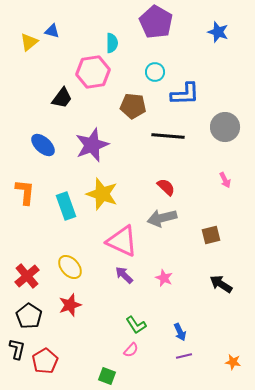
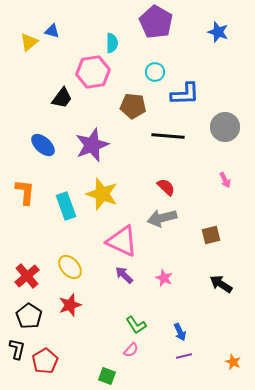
orange star: rotated 14 degrees clockwise
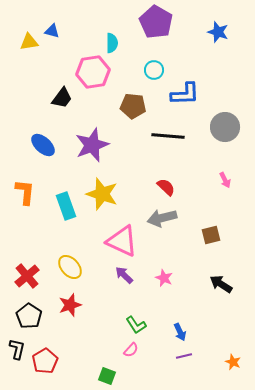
yellow triangle: rotated 30 degrees clockwise
cyan circle: moved 1 px left, 2 px up
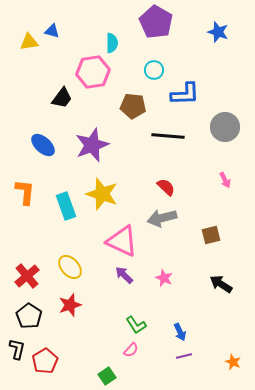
green square: rotated 36 degrees clockwise
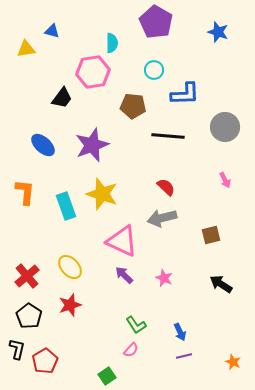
yellow triangle: moved 3 px left, 7 px down
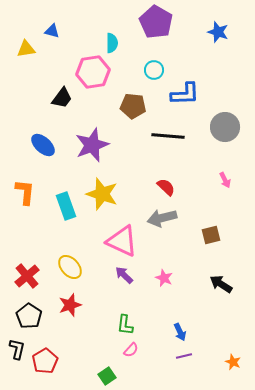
green L-shape: moved 11 px left; rotated 40 degrees clockwise
